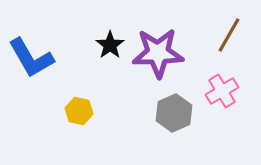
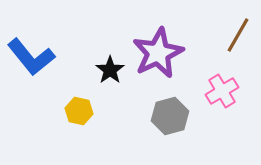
brown line: moved 9 px right
black star: moved 25 px down
purple star: rotated 24 degrees counterclockwise
blue L-shape: moved 1 px up; rotated 9 degrees counterclockwise
gray hexagon: moved 4 px left, 3 px down; rotated 9 degrees clockwise
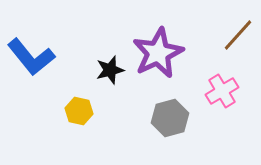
brown line: rotated 12 degrees clockwise
black star: rotated 20 degrees clockwise
gray hexagon: moved 2 px down
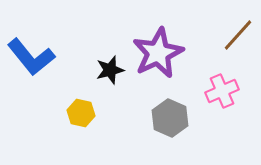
pink cross: rotated 8 degrees clockwise
yellow hexagon: moved 2 px right, 2 px down
gray hexagon: rotated 21 degrees counterclockwise
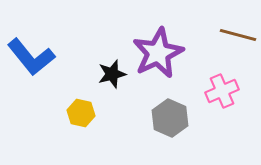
brown line: rotated 63 degrees clockwise
black star: moved 2 px right, 4 px down
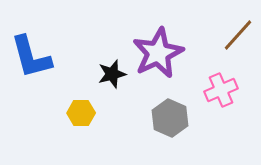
brown line: rotated 63 degrees counterclockwise
blue L-shape: rotated 24 degrees clockwise
pink cross: moved 1 px left, 1 px up
yellow hexagon: rotated 12 degrees counterclockwise
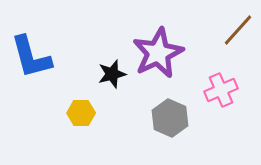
brown line: moved 5 px up
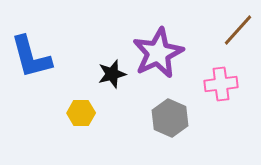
pink cross: moved 6 px up; rotated 16 degrees clockwise
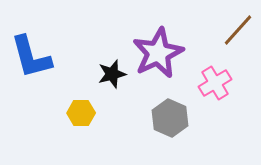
pink cross: moved 6 px left, 1 px up; rotated 24 degrees counterclockwise
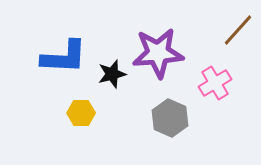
purple star: rotated 21 degrees clockwise
blue L-shape: moved 33 px right; rotated 72 degrees counterclockwise
